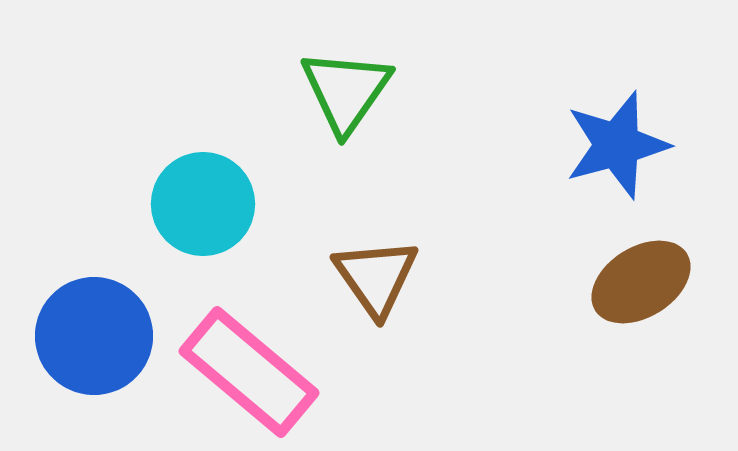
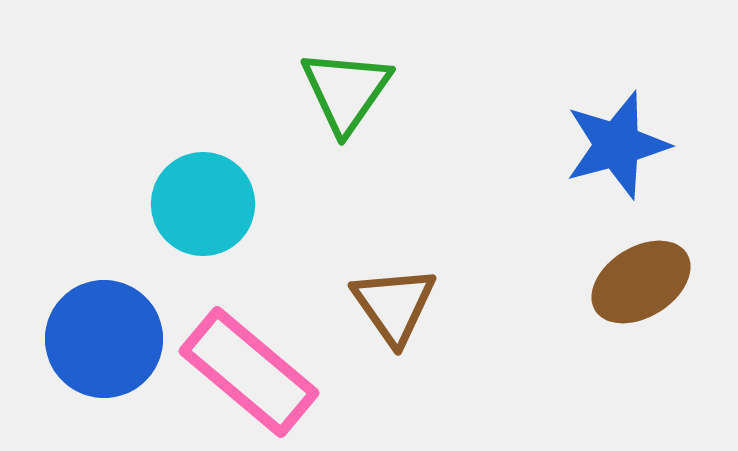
brown triangle: moved 18 px right, 28 px down
blue circle: moved 10 px right, 3 px down
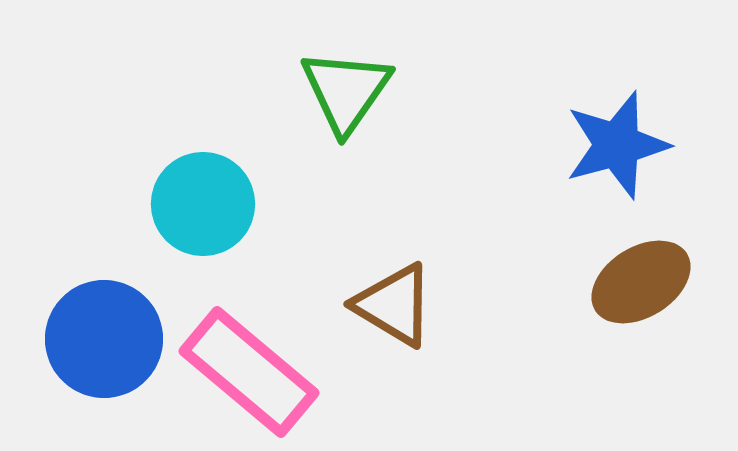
brown triangle: rotated 24 degrees counterclockwise
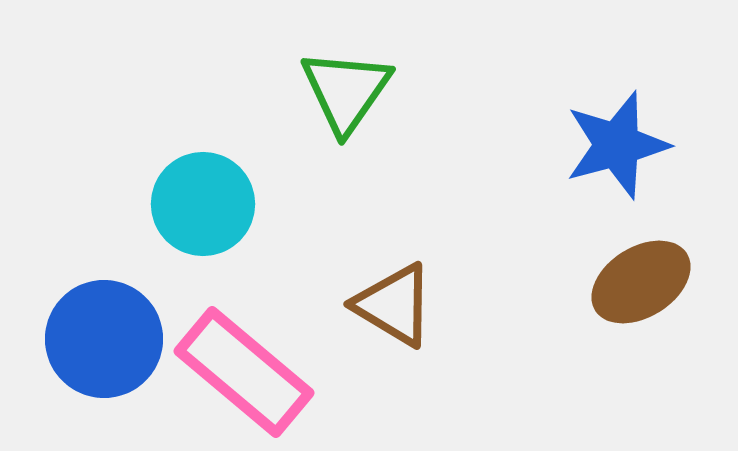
pink rectangle: moved 5 px left
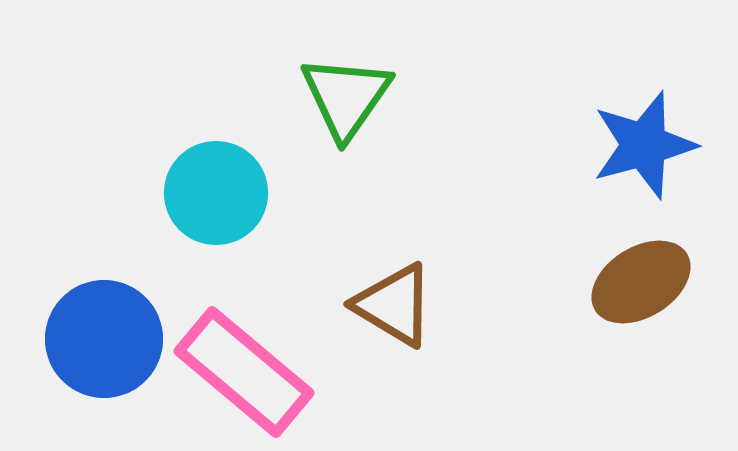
green triangle: moved 6 px down
blue star: moved 27 px right
cyan circle: moved 13 px right, 11 px up
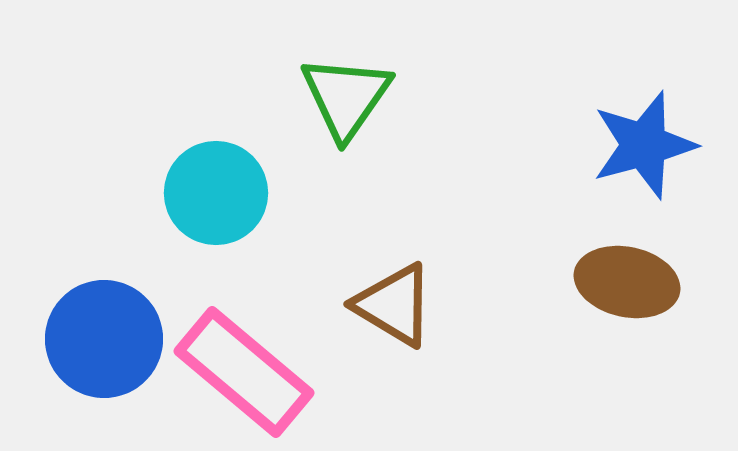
brown ellipse: moved 14 px left; rotated 44 degrees clockwise
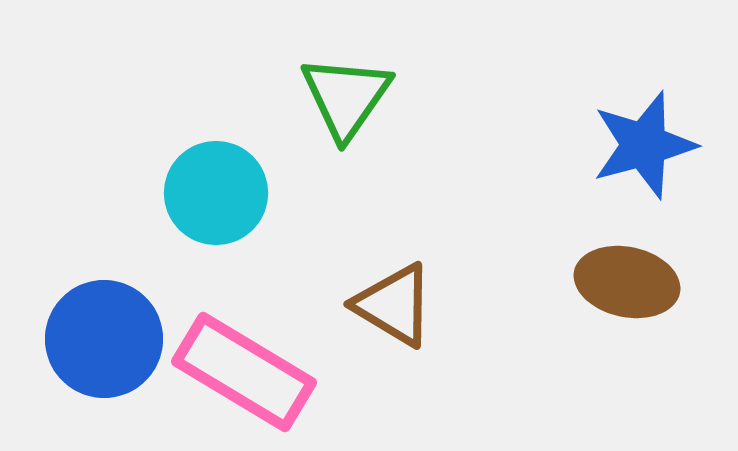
pink rectangle: rotated 9 degrees counterclockwise
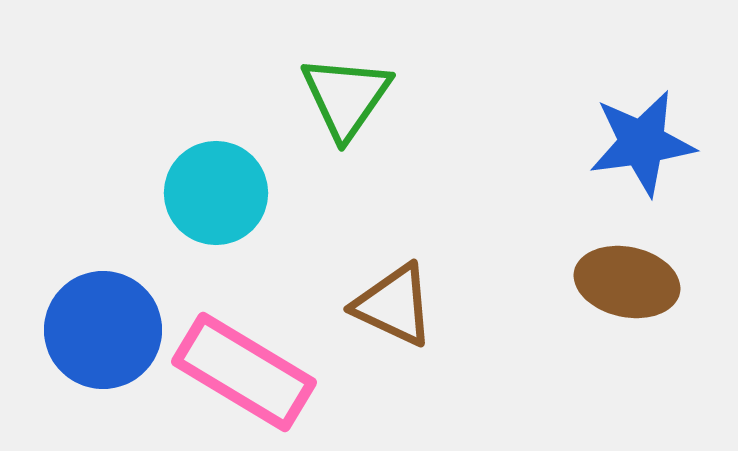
blue star: moved 2 px left, 2 px up; rotated 7 degrees clockwise
brown triangle: rotated 6 degrees counterclockwise
blue circle: moved 1 px left, 9 px up
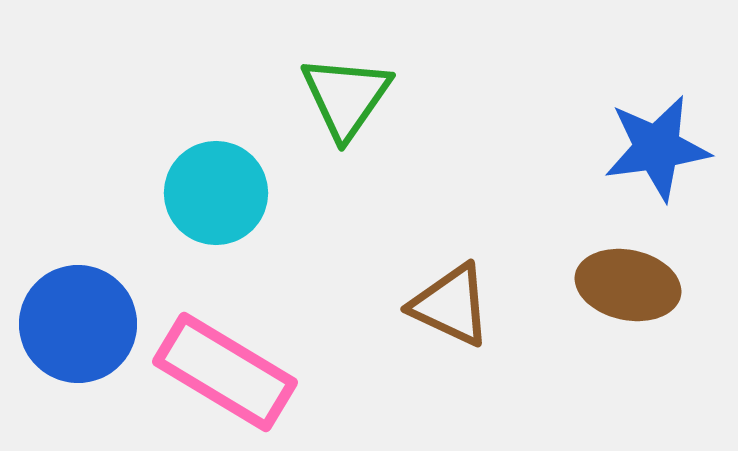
blue star: moved 15 px right, 5 px down
brown ellipse: moved 1 px right, 3 px down
brown triangle: moved 57 px right
blue circle: moved 25 px left, 6 px up
pink rectangle: moved 19 px left
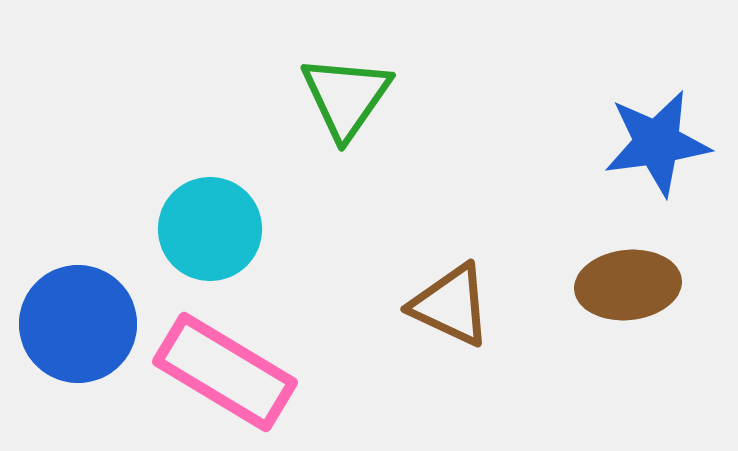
blue star: moved 5 px up
cyan circle: moved 6 px left, 36 px down
brown ellipse: rotated 18 degrees counterclockwise
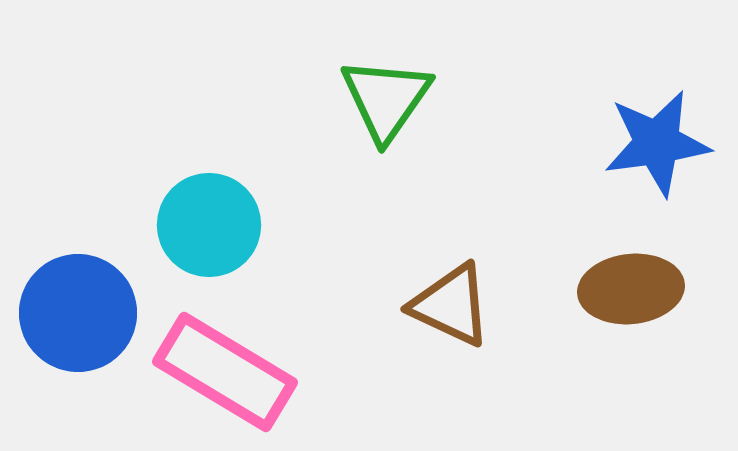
green triangle: moved 40 px right, 2 px down
cyan circle: moved 1 px left, 4 px up
brown ellipse: moved 3 px right, 4 px down
blue circle: moved 11 px up
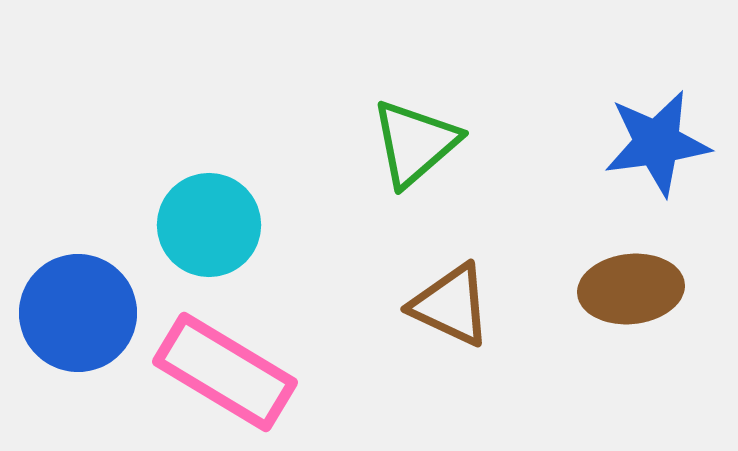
green triangle: moved 29 px right, 44 px down; rotated 14 degrees clockwise
